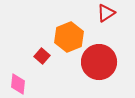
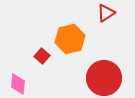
orange hexagon: moved 1 px right, 2 px down; rotated 8 degrees clockwise
red circle: moved 5 px right, 16 px down
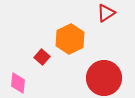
orange hexagon: rotated 12 degrees counterclockwise
red square: moved 1 px down
pink diamond: moved 1 px up
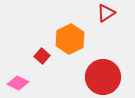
red square: moved 1 px up
red circle: moved 1 px left, 1 px up
pink diamond: rotated 70 degrees counterclockwise
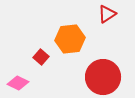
red triangle: moved 1 px right, 1 px down
orange hexagon: rotated 20 degrees clockwise
red square: moved 1 px left, 1 px down
